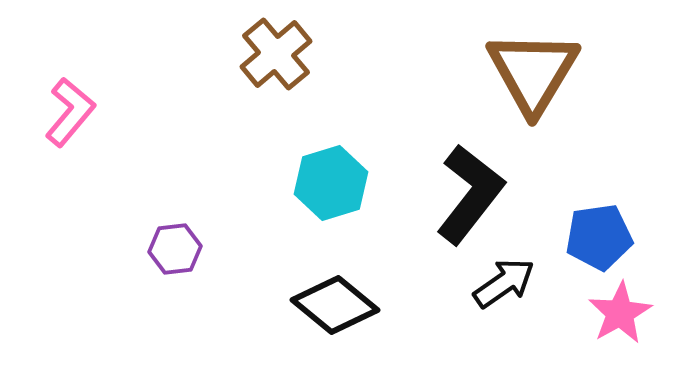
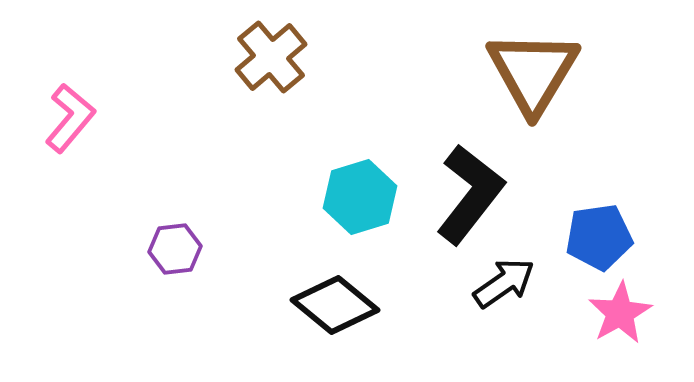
brown cross: moved 5 px left, 3 px down
pink L-shape: moved 6 px down
cyan hexagon: moved 29 px right, 14 px down
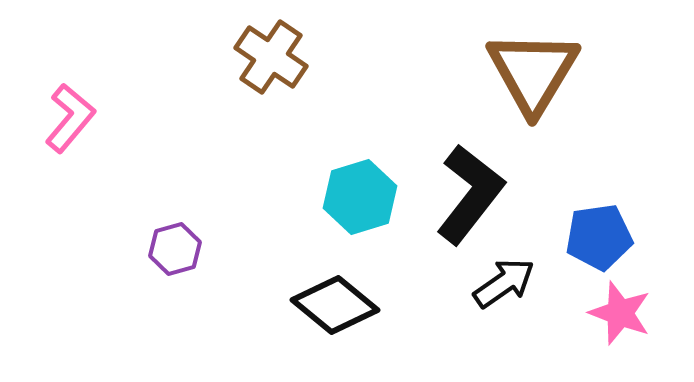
brown cross: rotated 16 degrees counterclockwise
purple hexagon: rotated 9 degrees counterclockwise
pink star: rotated 22 degrees counterclockwise
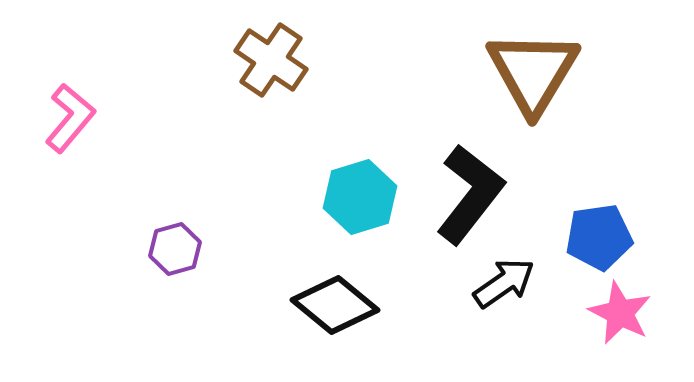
brown cross: moved 3 px down
pink star: rotated 6 degrees clockwise
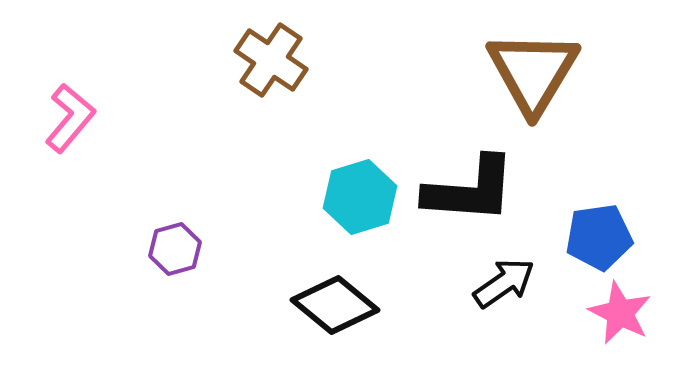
black L-shape: moved 4 px up; rotated 56 degrees clockwise
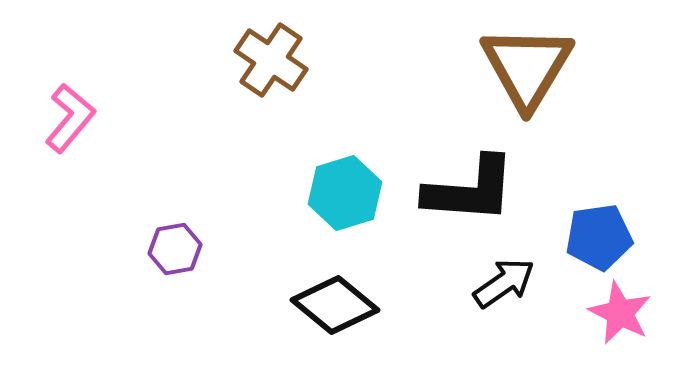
brown triangle: moved 6 px left, 5 px up
cyan hexagon: moved 15 px left, 4 px up
purple hexagon: rotated 6 degrees clockwise
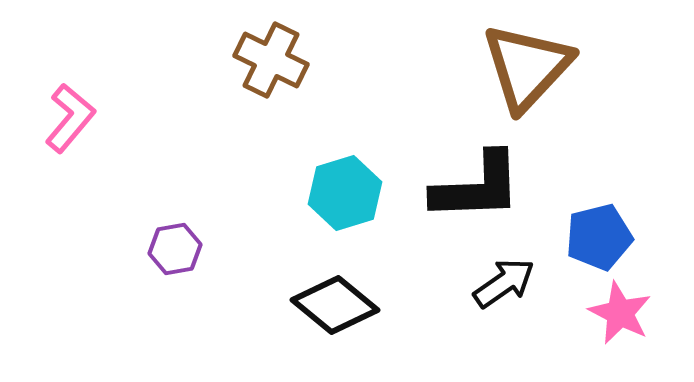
brown cross: rotated 8 degrees counterclockwise
brown triangle: rotated 12 degrees clockwise
black L-shape: moved 7 px right, 3 px up; rotated 6 degrees counterclockwise
blue pentagon: rotated 6 degrees counterclockwise
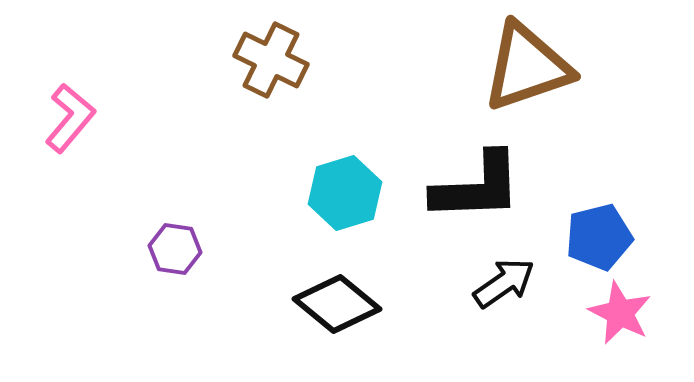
brown triangle: rotated 28 degrees clockwise
purple hexagon: rotated 18 degrees clockwise
black diamond: moved 2 px right, 1 px up
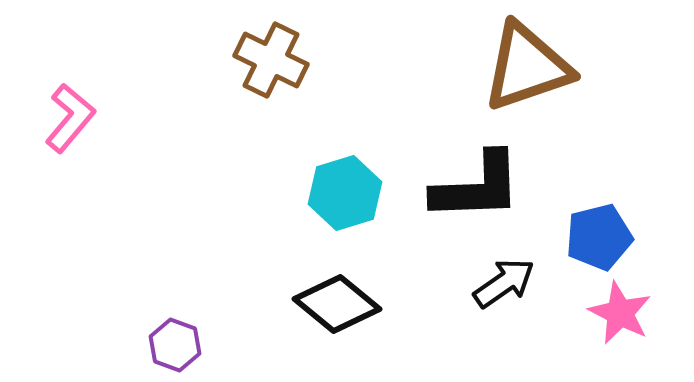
purple hexagon: moved 96 px down; rotated 12 degrees clockwise
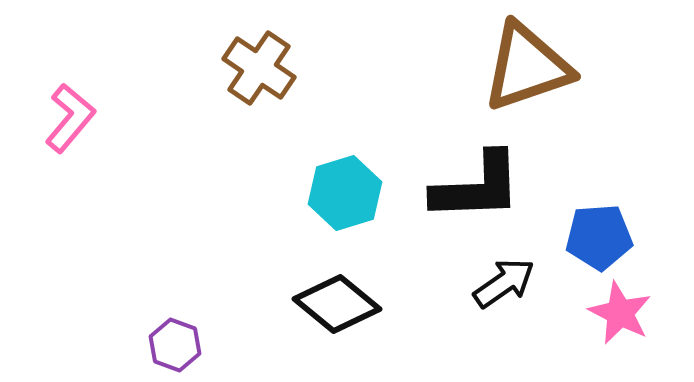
brown cross: moved 12 px left, 8 px down; rotated 8 degrees clockwise
blue pentagon: rotated 10 degrees clockwise
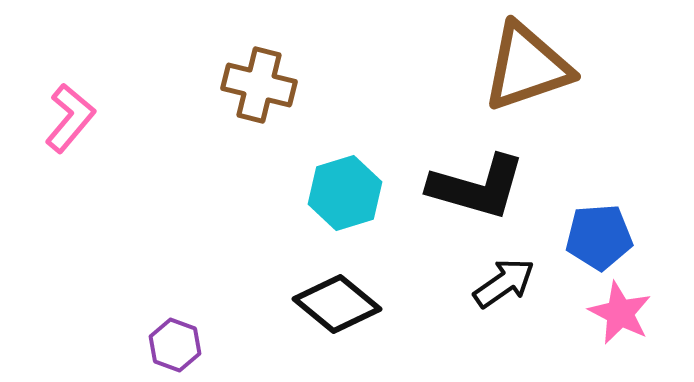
brown cross: moved 17 px down; rotated 20 degrees counterclockwise
black L-shape: rotated 18 degrees clockwise
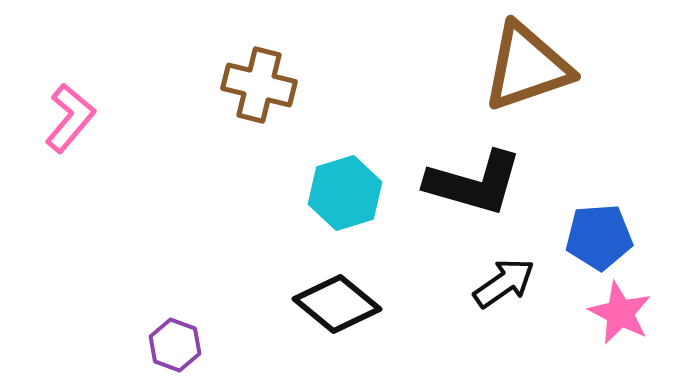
black L-shape: moved 3 px left, 4 px up
